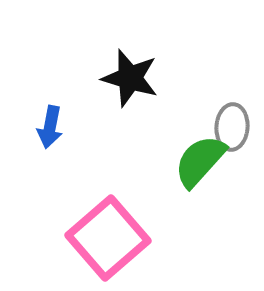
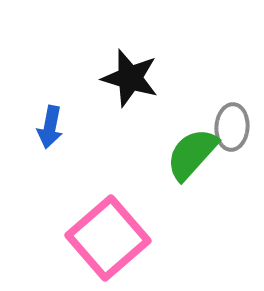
green semicircle: moved 8 px left, 7 px up
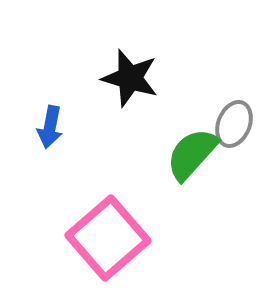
gray ellipse: moved 2 px right, 3 px up; rotated 18 degrees clockwise
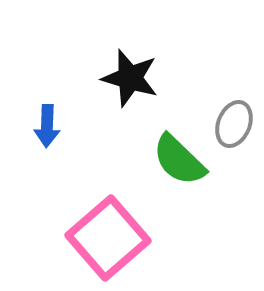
blue arrow: moved 3 px left, 1 px up; rotated 9 degrees counterclockwise
green semicircle: moved 13 px left, 6 px down; rotated 88 degrees counterclockwise
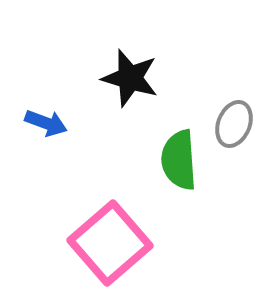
blue arrow: moved 1 px left, 3 px up; rotated 72 degrees counterclockwise
green semicircle: rotated 42 degrees clockwise
pink square: moved 2 px right, 5 px down
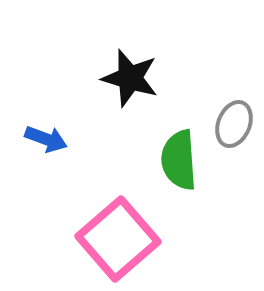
blue arrow: moved 16 px down
pink square: moved 8 px right, 4 px up
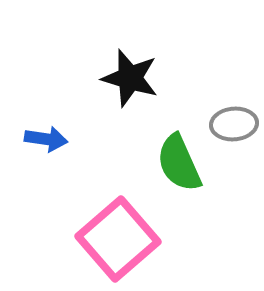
gray ellipse: rotated 63 degrees clockwise
blue arrow: rotated 12 degrees counterclockwise
green semicircle: moved 3 px down; rotated 20 degrees counterclockwise
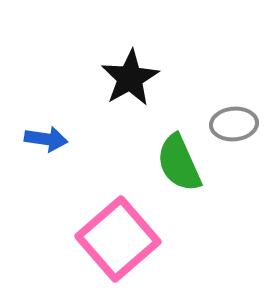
black star: rotated 26 degrees clockwise
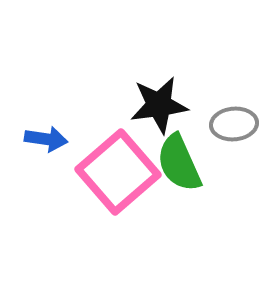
black star: moved 29 px right, 27 px down; rotated 22 degrees clockwise
pink square: moved 67 px up
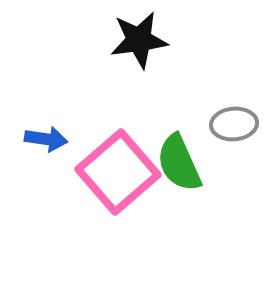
black star: moved 20 px left, 65 px up
